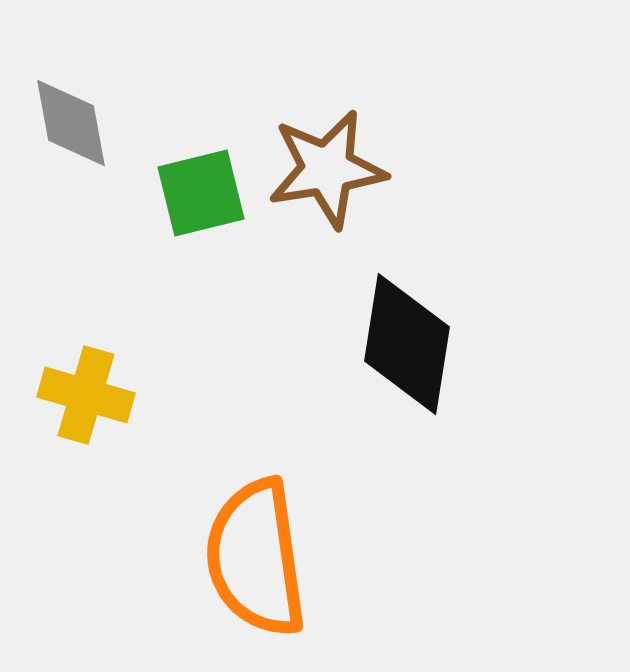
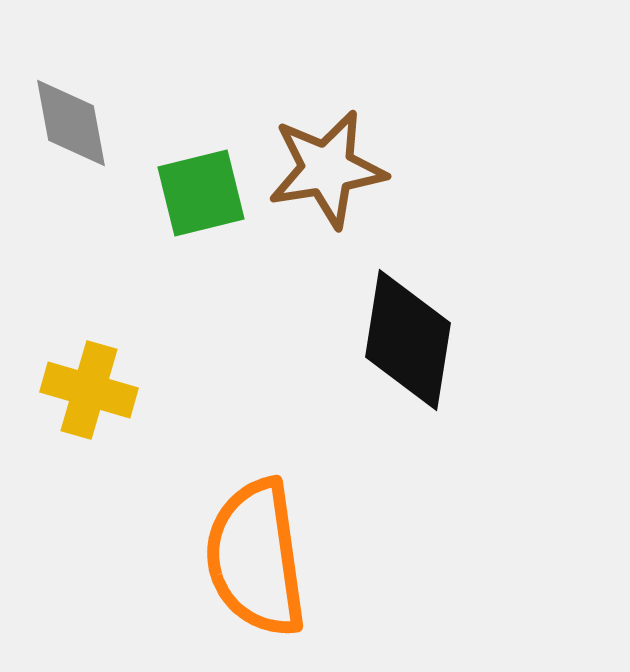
black diamond: moved 1 px right, 4 px up
yellow cross: moved 3 px right, 5 px up
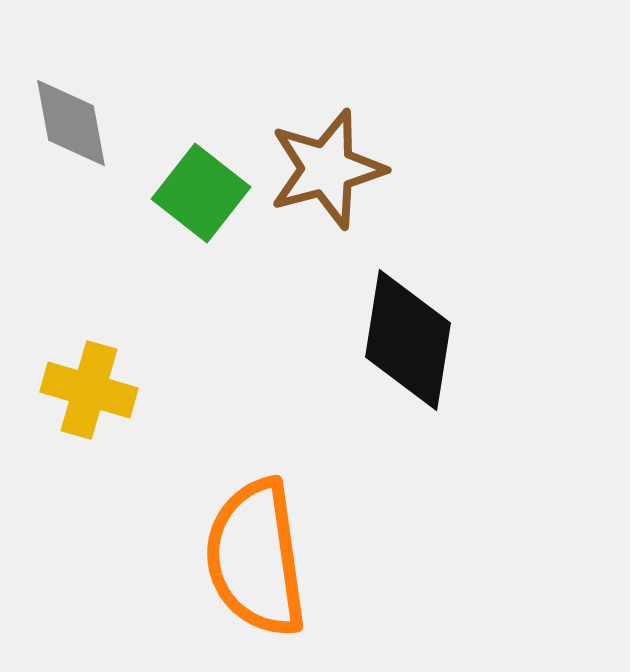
brown star: rotated 6 degrees counterclockwise
green square: rotated 38 degrees counterclockwise
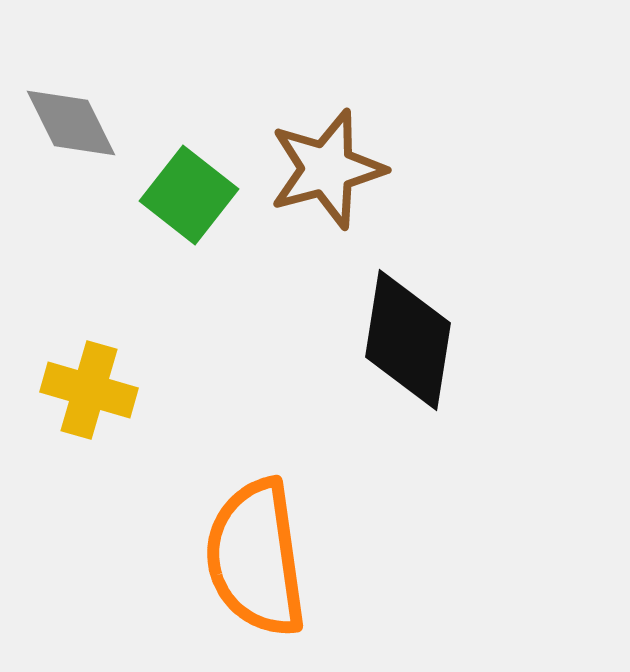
gray diamond: rotated 16 degrees counterclockwise
green square: moved 12 px left, 2 px down
